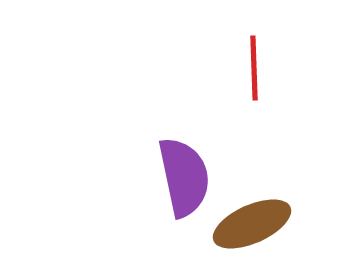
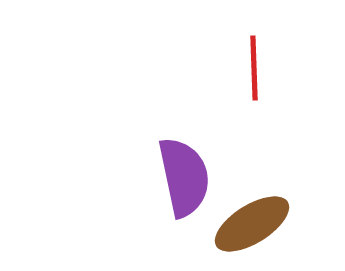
brown ellipse: rotated 8 degrees counterclockwise
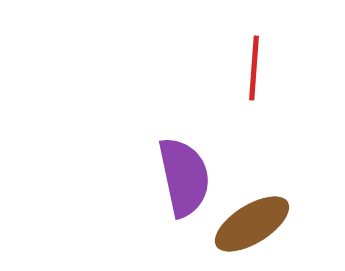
red line: rotated 6 degrees clockwise
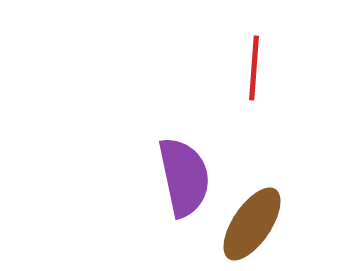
brown ellipse: rotated 24 degrees counterclockwise
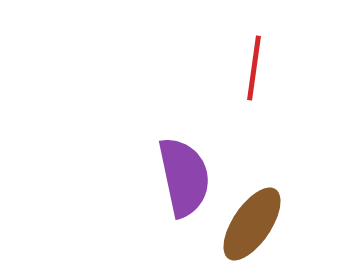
red line: rotated 4 degrees clockwise
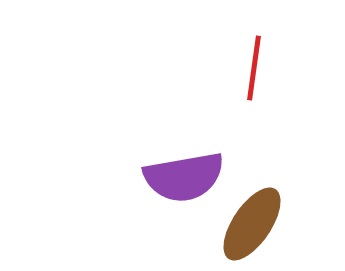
purple semicircle: rotated 92 degrees clockwise
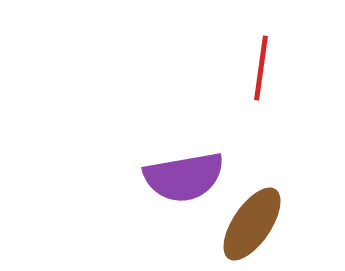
red line: moved 7 px right
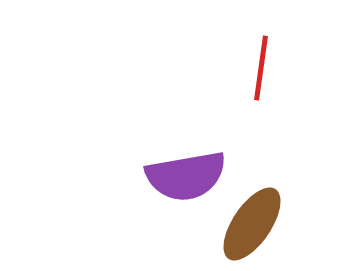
purple semicircle: moved 2 px right, 1 px up
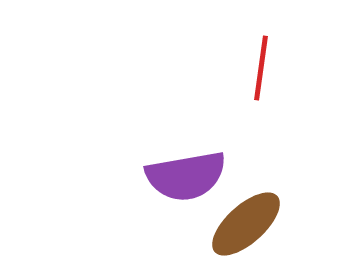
brown ellipse: moved 6 px left; rotated 14 degrees clockwise
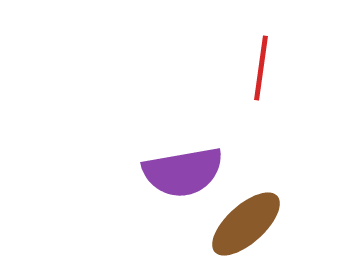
purple semicircle: moved 3 px left, 4 px up
